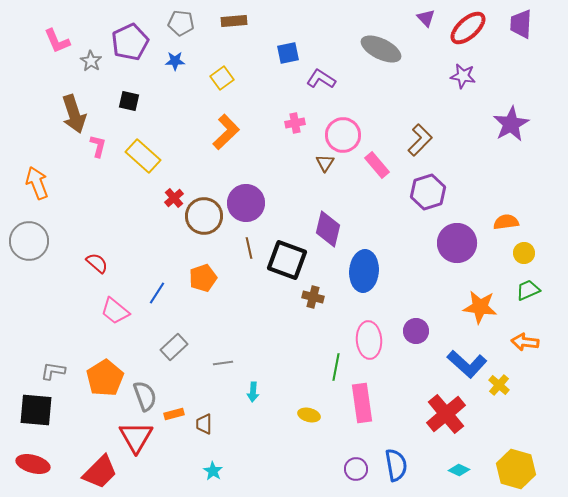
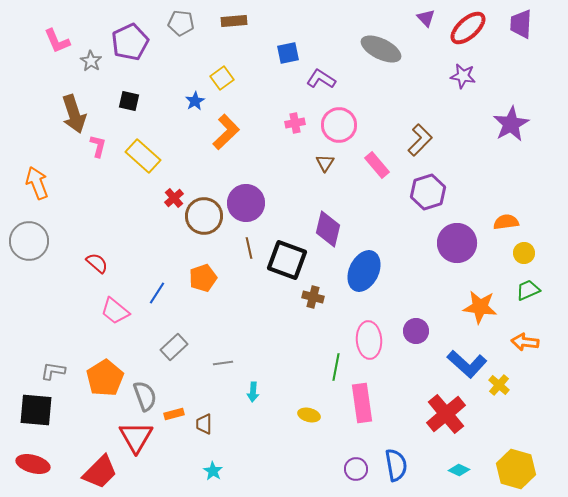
blue star at (175, 61): moved 20 px right, 40 px down; rotated 30 degrees counterclockwise
pink circle at (343, 135): moved 4 px left, 10 px up
blue ellipse at (364, 271): rotated 21 degrees clockwise
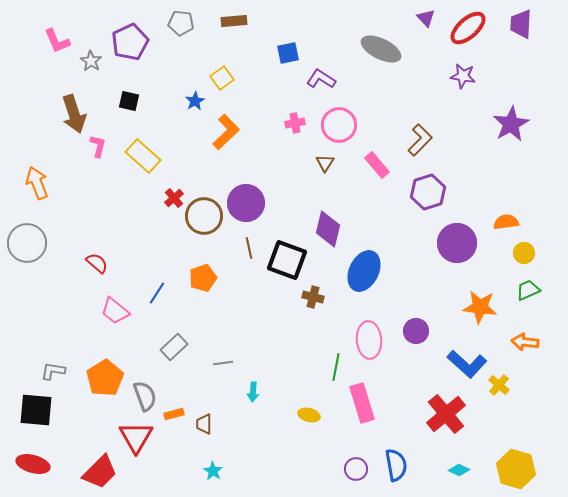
gray circle at (29, 241): moved 2 px left, 2 px down
pink rectangle at (362, 403): rotated 9 degrees counterclockwise
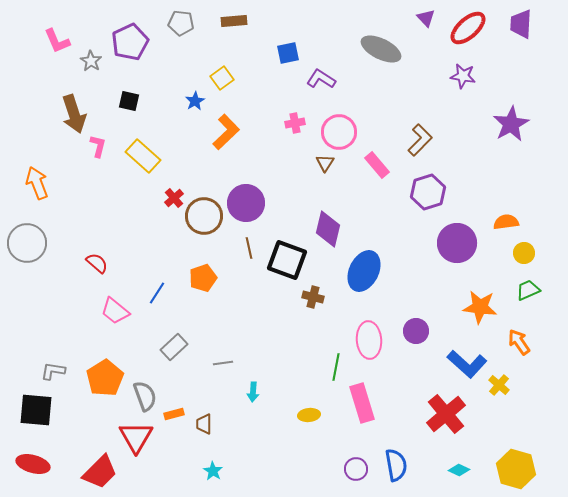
pink circle at (339, 125): moved 7 px down
orange arrow at (525, 342): moved 6 px left; rotated 48 degrees clockwise
yellow ellipse at (309, 415): rotated 20 degrees counterclockwise
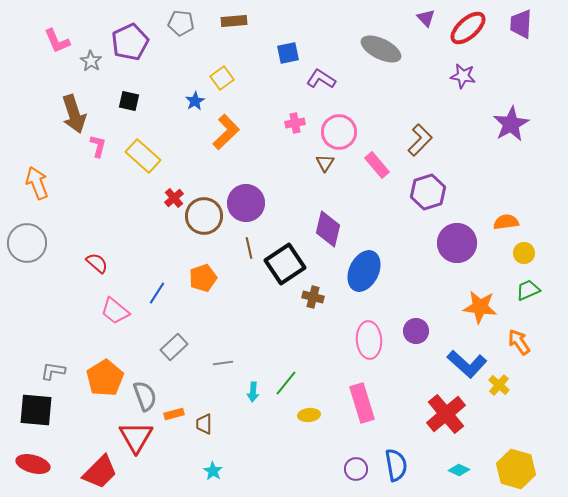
black square at (287, 260): moved 2 px left, 4 px down; rotated 36 degrees clockwise
green line at (336, 367): moved 50 px left, 16 px down; rotated 28 degrees clockwise
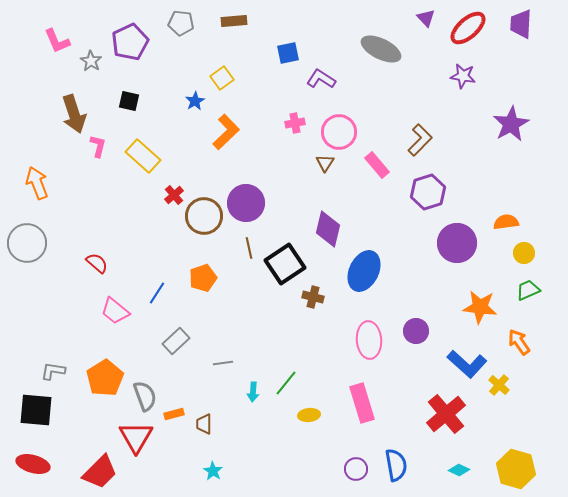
red cross at (174, 198): moved 3 px up
gray rectangle at (174, 347): moved 2 px right, 6 px up
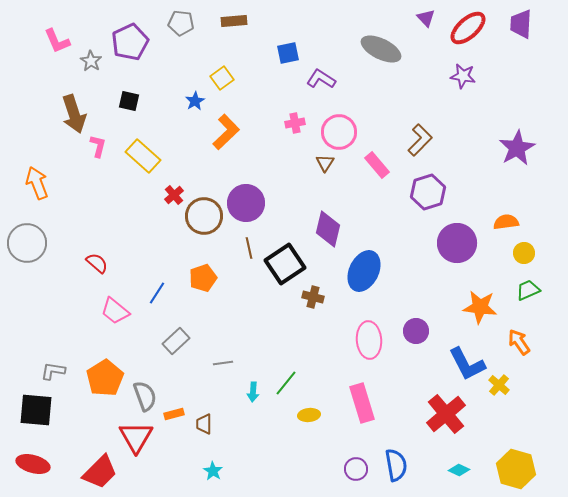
purple star at (511, 124): moved 6 px right, 24 px down
blue L-shape at (467, 364): rotated 21 degrees clockwise
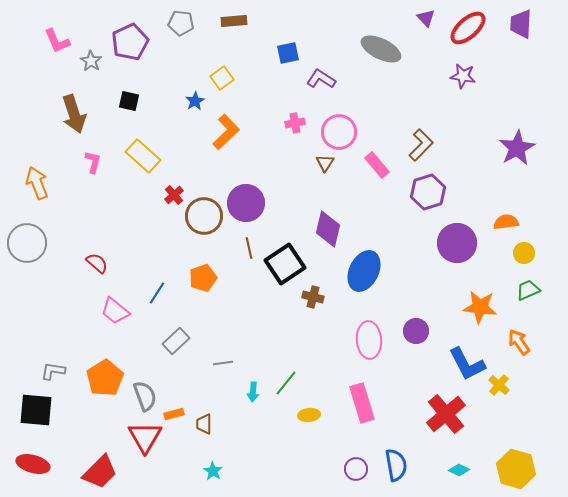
brown L-shape at (420, 140): moved 1 px right, 5 px down
pink L-shape at (98, 146): moved 5 px left, 16 px down
red triangle at (136, 437): moved 9 px right
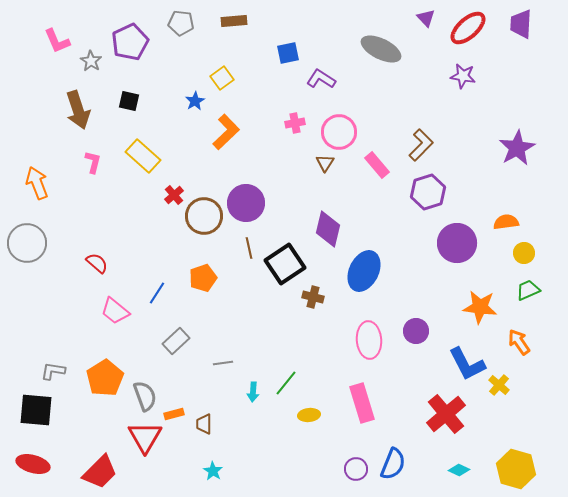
brown arrow at (74, 114): moved 4 px right, 4 px up
blue semicircle at (396, 465): moved 3 px left, 1 px up; rotated 32 degrees clockwise
